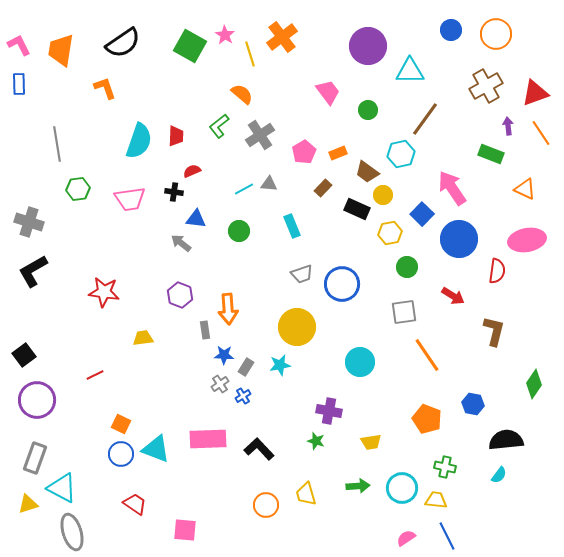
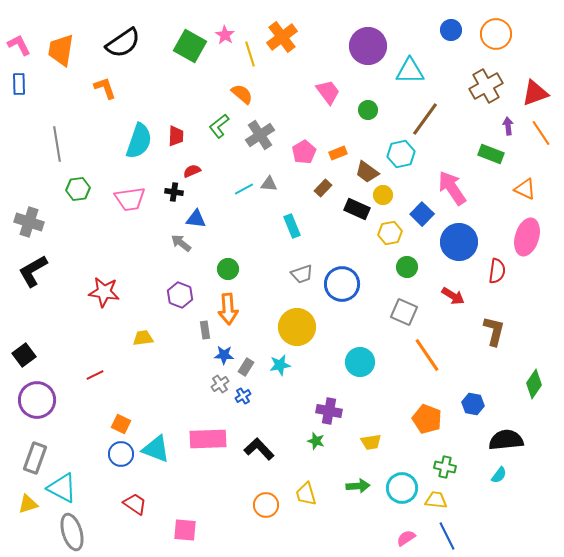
green circle at (239, 231): moved 11 px left, 38 px down
blue circle at (459, 239): moved 3 px down
pink ellipse at (527, 240): moved 3 px up; rotated 63 degrees counterclockwise
gray square at (404, 312): rotated 32 degrees clockwise
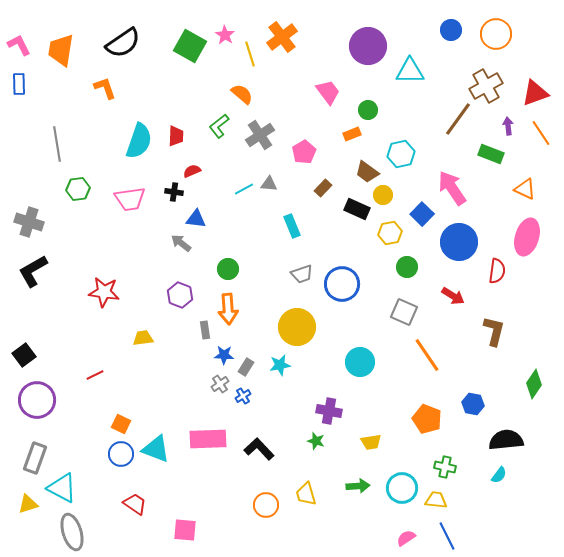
brown line at (425, 119): moved 33 px right
orange rectangle at (338, 153): moved 14 px right, 19 px up
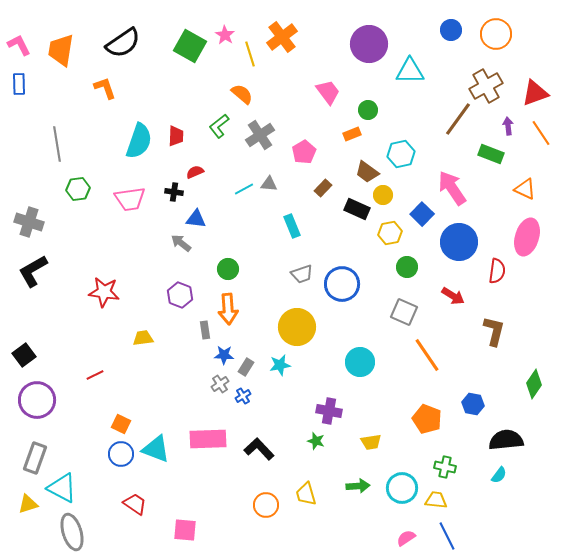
purple circle at (368, 46): moved 1 px right, 2 px up
red semicircle at (192, 171): moved 3 px right, 1 px down
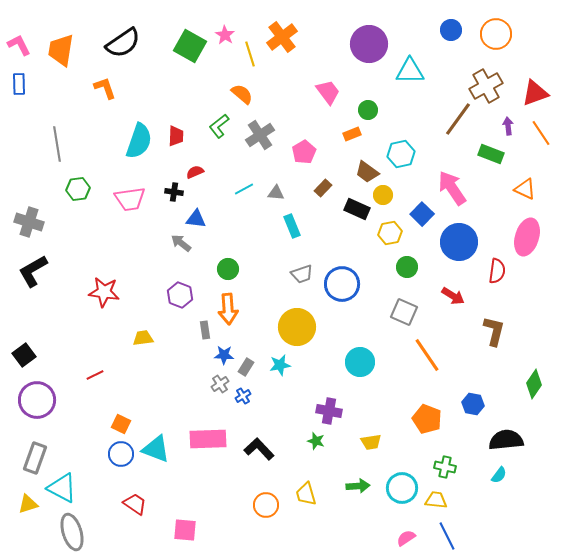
gray triangle at (269, 184): moved 7 px right, 9 px down
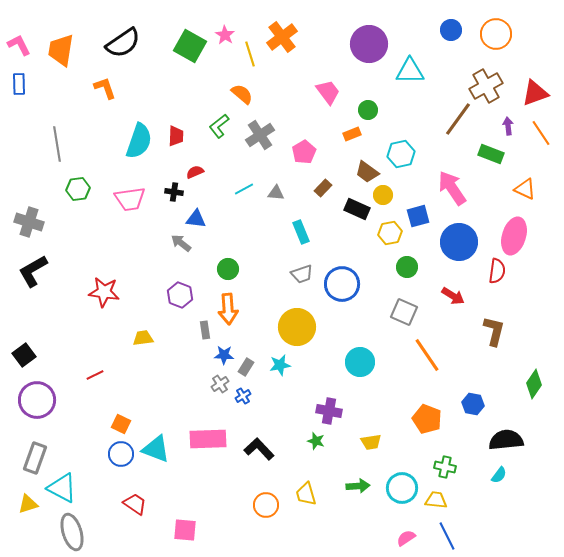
blue square at (422, 214): moved 4 px left, 2 px down; rotated 30 degrees clockwise
cyan rectangle at (292, 226): moved 9 px right, 6 px down
pink ellipse at (527, 237): moved 13 px left, 1 px up
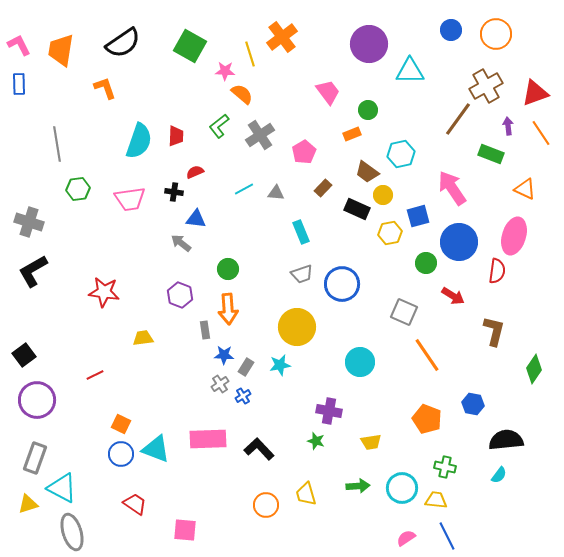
pink star at (225, 35): moved 36 px down; rotated 30 degrees counterclockwise
green circle at (407, 267): moved 19 px right, 4 px up
green diamond at (534, 384): moved 15 px up
